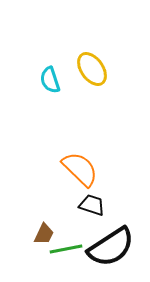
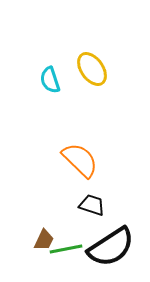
orange semicircle: moved 9 px up
brown trapezoid: moved 6 px down
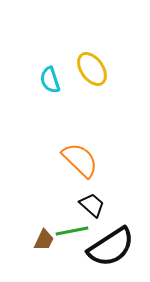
black trapezoid: rotated 24 degrees clockwise
green line: moved 6 px right, 18 px up
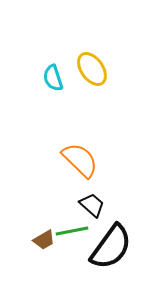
cyan semicircle: moved 3 px right, 2 px up
brown trapezoid: rotated 35 degrees clockwise
black semicircle: rotated 21 degrees counterclockwise
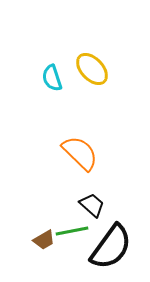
yellow ellipse: rotated 8 degrees counterclockwise
cyan semicircle: moved 1 px left
orange semicircle: moved 7 px up
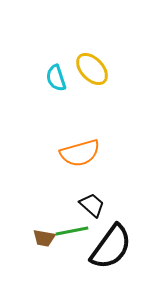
cyan semicircle: moved 4 px right
orange semicircle: rotated 120 degrees clockwise
brown trapezoid: moved 2 px up; rotated 40 degrees clockwise
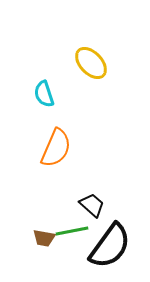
yellow ellipse: moved 1 px left, 6 px up
cyan semicircle: moved 12 px left, 16 px down
orange semicircle: moved 24 px left, 5 px up; rotated 51 degrees counterclockwise
black semicircle: moved 1 px left, 1 px up
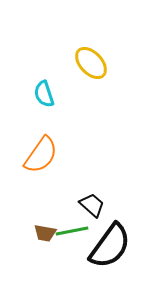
orange semicircle: moved 15 px left, 7 px down; rotated 12 degrees clockwise
brown trapezoid: moved 1 px right, 5 px up
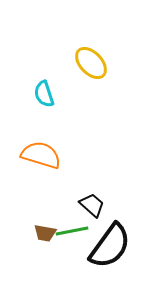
orange semicircle: rotated 108 degrees counterclockwise
